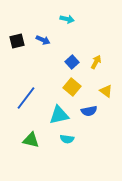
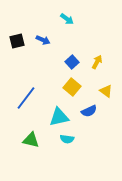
cyan arrow: rotated 24 degrees clockwise
yellow arrow: moved 1 px right
blue semicircle: rotated 14 degrees counterclockwise
cyan triangle: moved 2 px down
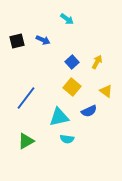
green triangle: moved 5 px left, 1 px down; rotated 42 degrees counterclockwise
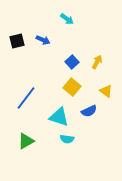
cyan triangle: rotated 30 degrees clockwise
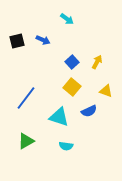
yellow triangle: rotated 16 degrees counterclockwise
cyan semicircle: moved 1 px left, 7 px down
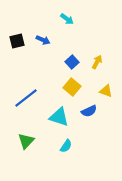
blue line: rotated 15 degrees clockwise
green triangle: rotated 18 degrees counterclockwise
cyan semicircle: rotated 64 degrees counterclockwise
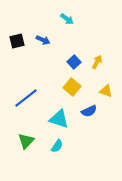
blue square: moved 2 px right
cyan triangle: moved 2 px down
cyan semicircle: moved 9 px left
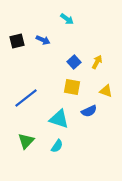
yellow square: rotated 30 degrees counterclockwise
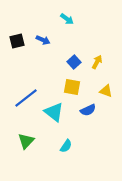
blue semicircle: moved 1 px left, 1 px up
cyan triangle: moved 5 px left, 7 px up; rotated 20 degrees clockwise
cyan semicircle: moved 9 px right
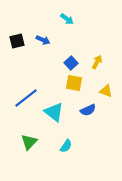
blue square: moved 3 px left, 1 px down
yellow square: moved 2 px right, 4 px up
green triangle: moved 3 px right, 1 px down
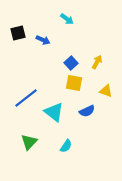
black square: moved 1 px right, 8 px up
blue semicircle: moved 1 px left, 1 px down
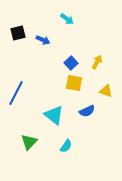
blue line: moved 10 px left, 5 px up; rotated 25 degrees counterclockwise
cyan triangle: moved 3 px down
